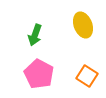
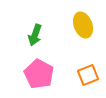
orange square: moved 1 px right, 1 px up; rotated 35 degrees clockwise
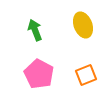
green arrow: moved 5 px up; rotated 140 degrees clockwise
orange square: moved 2 px left
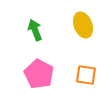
orange square: rotated 30 degrees clockwise
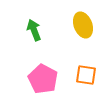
green arrow: moved 1 px left
pink pentagon: moved 4 px right, 5 px down
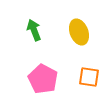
yellow ellipse: moved 4 px left, 7 px down
orange square: moved 3 px right, 2 px down
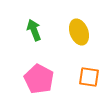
pink pentagon: moved 4 px left
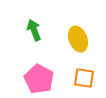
yellow ellipse: moved 1 px left, 7 px down
orange square: moved 5 px left, 1 px down
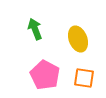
green arrow: moved 1 px right, 1 px up
pink pentagon: moved 6 px right, 4 px up
